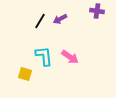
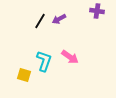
purple arrow: moved 1 px left
cyan L-shape: moved 5 px down; rotated 25 degrees clockwise
yellow square: moved 1 px left, 1 px down
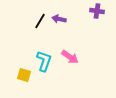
purple arrow: rotated 40 degrees clockwise
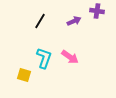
purple arrow: moved 15 px right, 2 px down; rotated 144 degrees clockwise
cyan L-shape: moved 3 px up
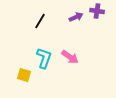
purple arrow: moved 2 px right, 4 px up
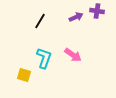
pink arrow: moved 3 px right, 2 px up
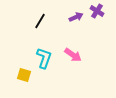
purple cross: rotated 24 degrees clockwise
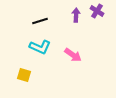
purple arrow: moved 2 px up; rotated 64 degrees counterclockwise
black line: rotated 42 degrees clockwise
cyan L-shape: moved 4 px left, 11 px up; rotated 95 degrees clockwise
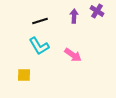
purple arrow: moved 2 px left, 1 px down
cyan L-shape: moved 1 px left, 1 px up; rotated 35 degrees clockwise
yellow square: rotated 16 degrees counterclockwise
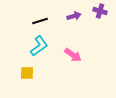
purple cross: moved 3 px right; rotated 16 degrees counterclockwise
purple arrow: rotated 72 degrees clockwise
cyan L-shape: rotated 95 degrees counterclockwise
yellow square: moved 3 px right, 2 px up
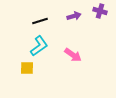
yellow square: moved 5 px up
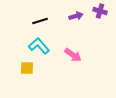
purple arrow: moved 2 px right
cyan L-shape: rotated 95 degrees counterclockwise
